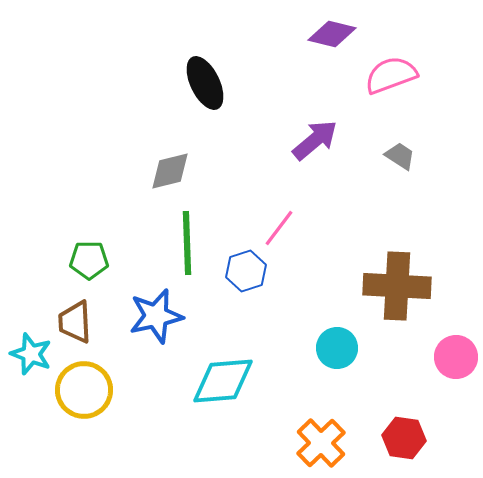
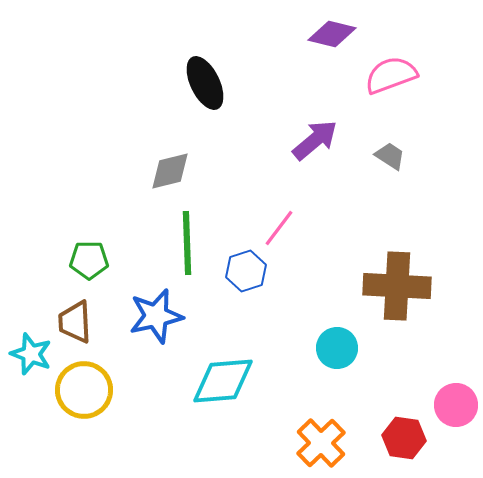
gray trapezoid: moved 10 px left
pink circle: moved 48 px down
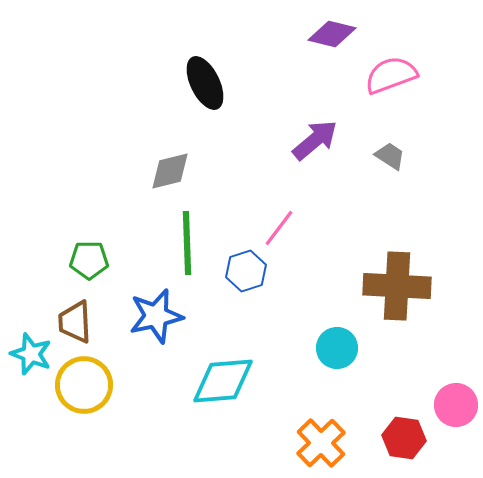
yellow circle: moved 5 px up
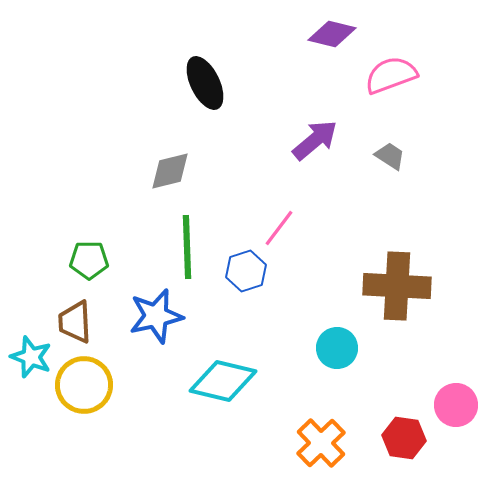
green line: moved 4 px down
cyan star: moved 3 px down
cyan diamond: rotated 18 degrees clockwise
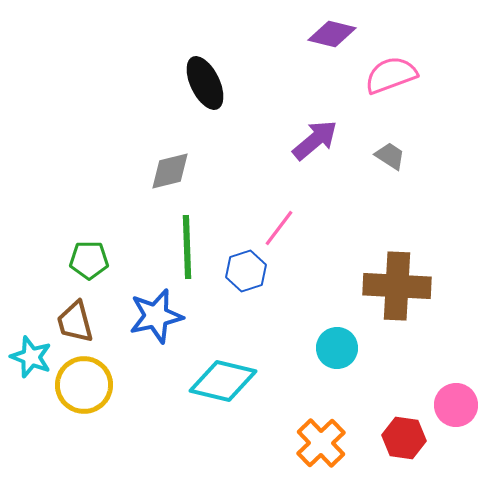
brown trapezoid: rotated 12 degrees counterclockwise
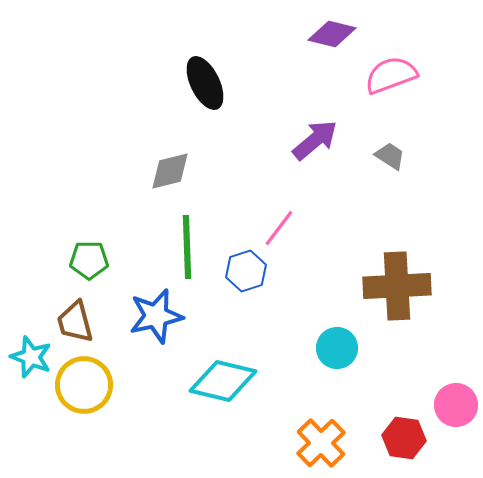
brown cross: rotated 6 degrees counterclockwise
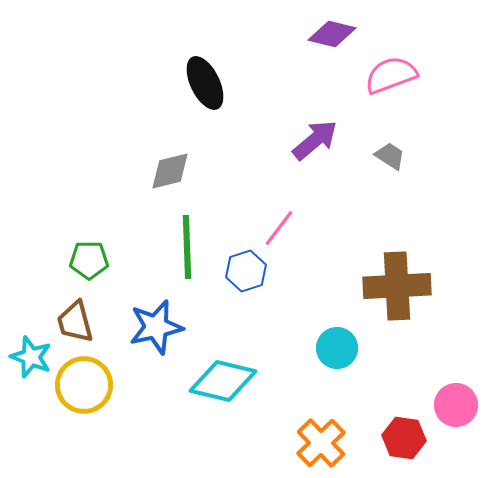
blue star: moved 11 px down
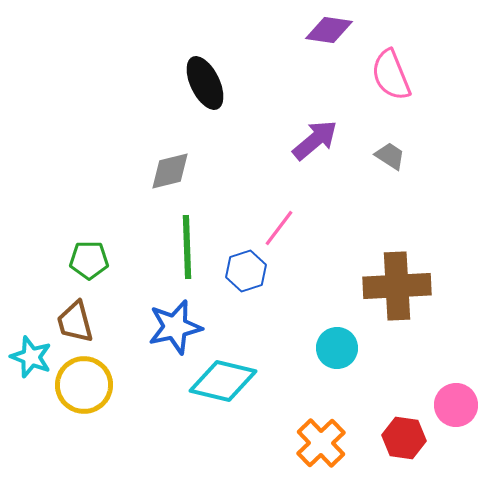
purple diamond: moved 3 px left, 4 px up; rotated 6 degrees counterclockwise
pink semicircle: rotated 92 degrees counterclockwise
blue star: moved 19 px right
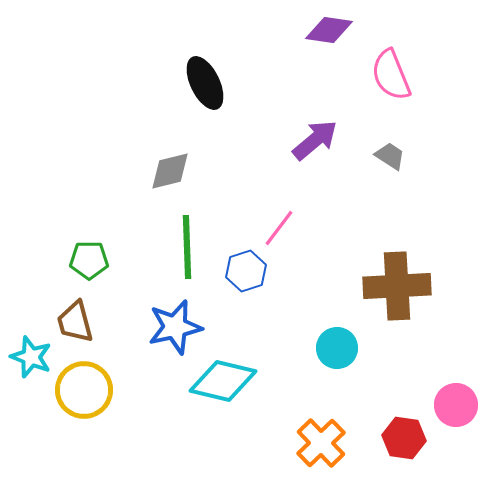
yellow circle: moved 5 px down
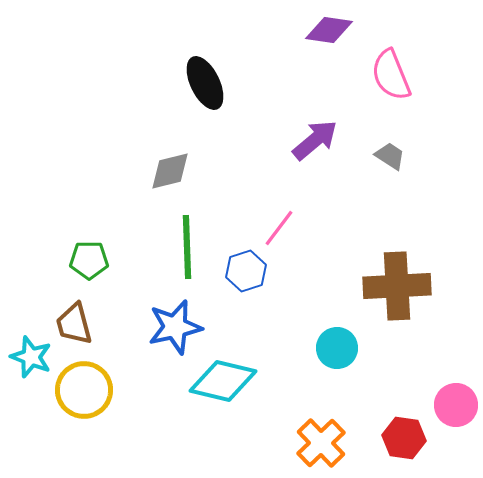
brown trapezoid: moved 1 px left, 2 px down
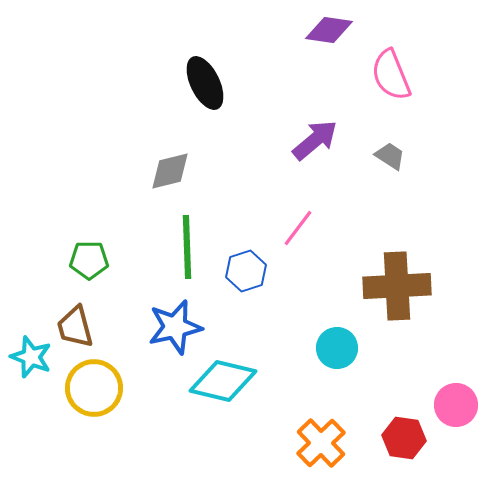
pink line: moved 19 px right
brown trapezoid: moved 1 px right, 3 px down
yellow circle: moved 10 px right, 2 px up
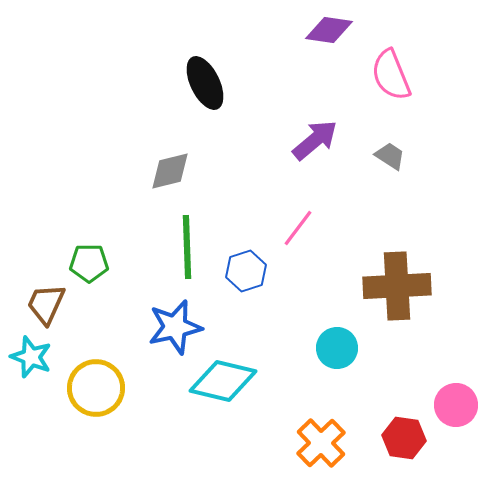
green pentagon: moved 3 px down
brown trapezoid: moved 29 px left, 23 px up; rotated 39 degrees clockwise
yellow circle: moved 2 px right
